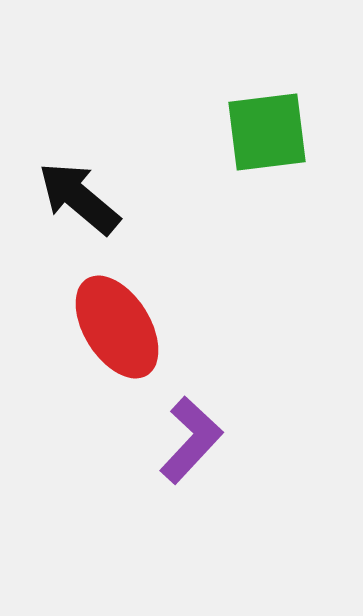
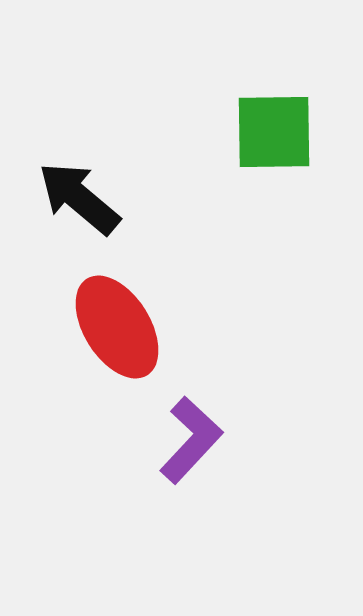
green square: moved 7 px right; rotated 6 degrees clockwise
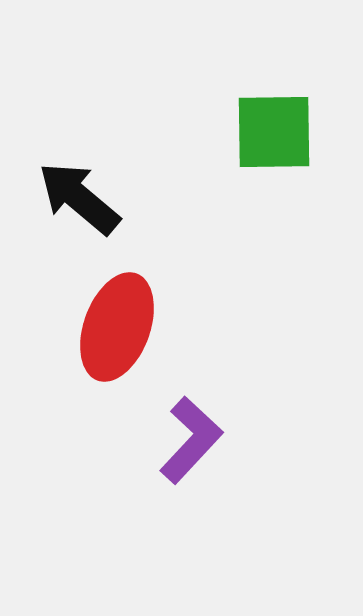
red ellipse: rotated 52 degrees clockwise
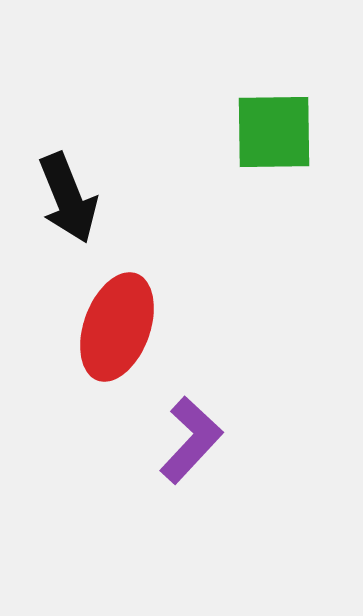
black arrow: moved 11 px left; rotated 152 degrees counterclockwise
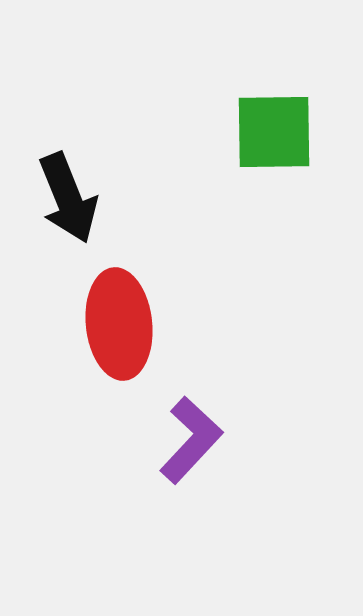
red ellipse: moved 2 px right, 3 px up; rotated 26 degrees counterclockwise
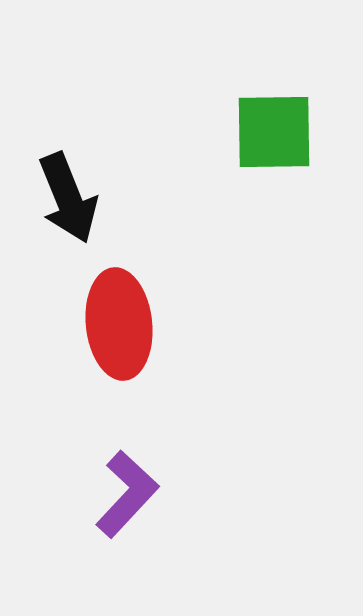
purple L-shape: moved 64 px left, 54 px down
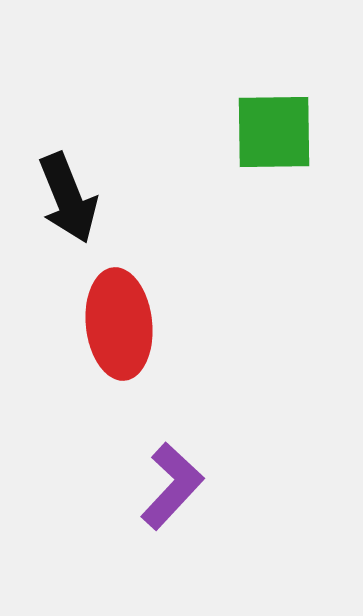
purple L-shape: moved 45 px right, 8 px up
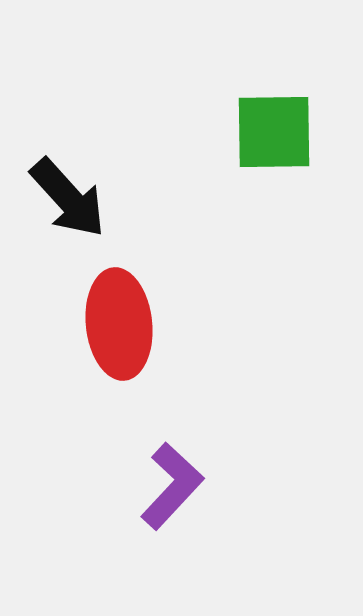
black arrow: rotated 20 degrees counterclockwise
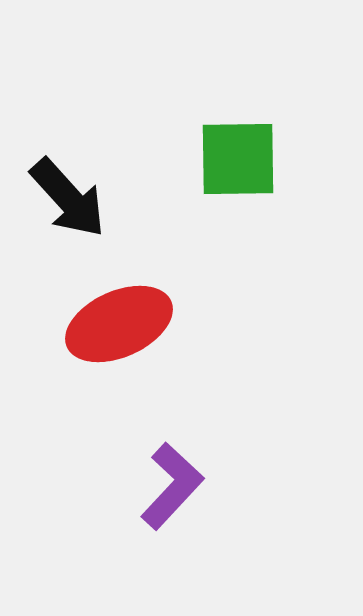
green square: moved 36 px left, 27 px down
red ellipse: rotated 72 degrees clockwise
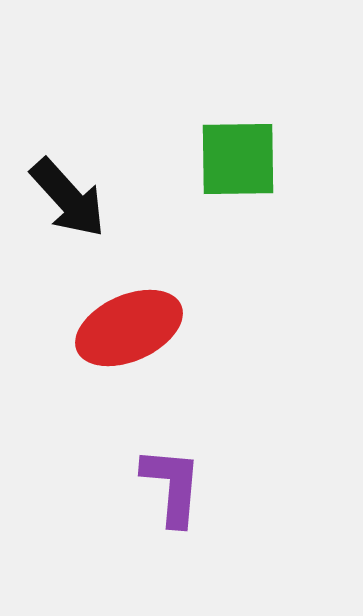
red ellipse: moved 10 px right, 4 px down
purple L-shape: rotated 38 degrees counterclockwise
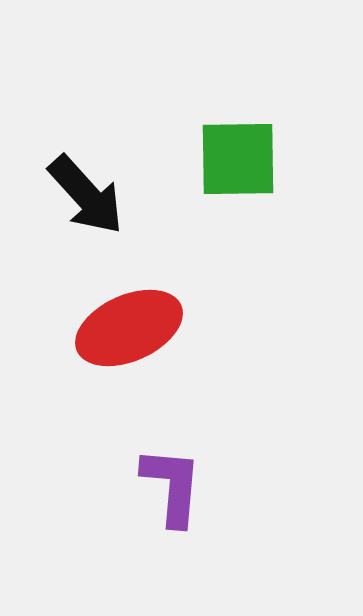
black arrow: moved 18 px right, 3 px up
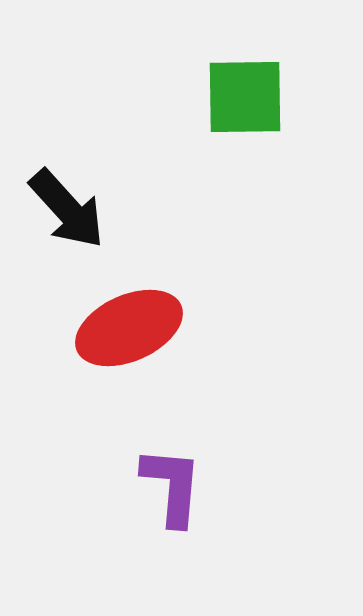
green square: moved 7 px right, 62 px up
black arrow: moved 19 px left, 14 px down
